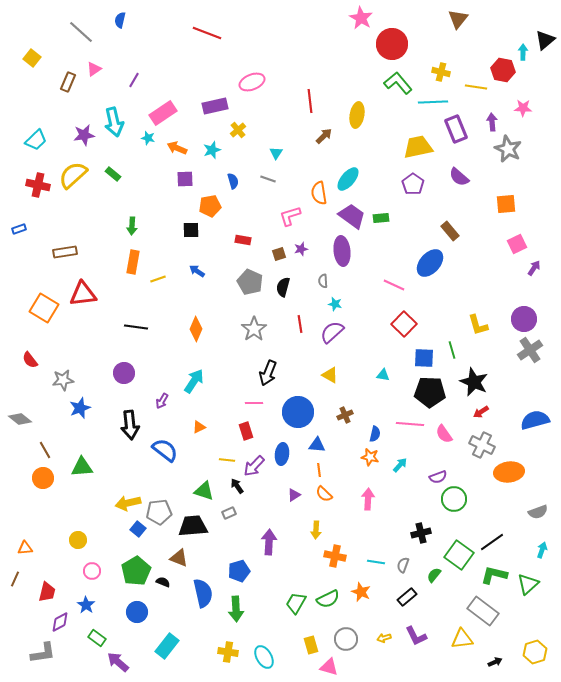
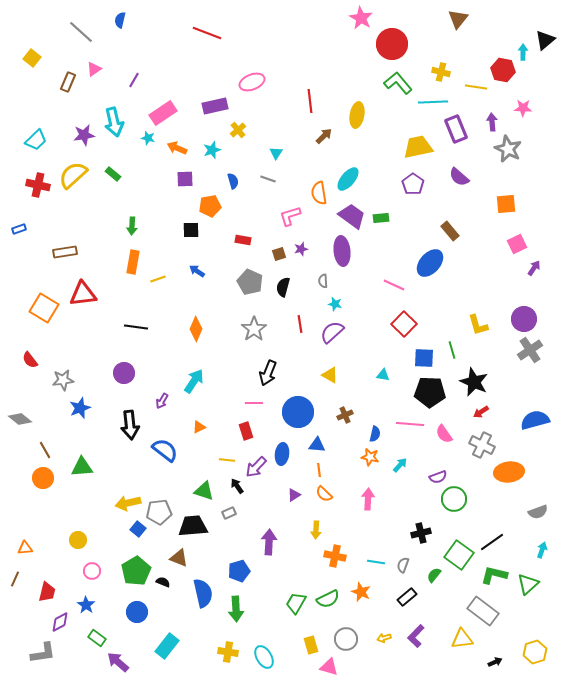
purple arrow at (254, 466): moved 2 px right, 1 px down
purple L-shape at (416, 636): rotated 70 degrees clockwise
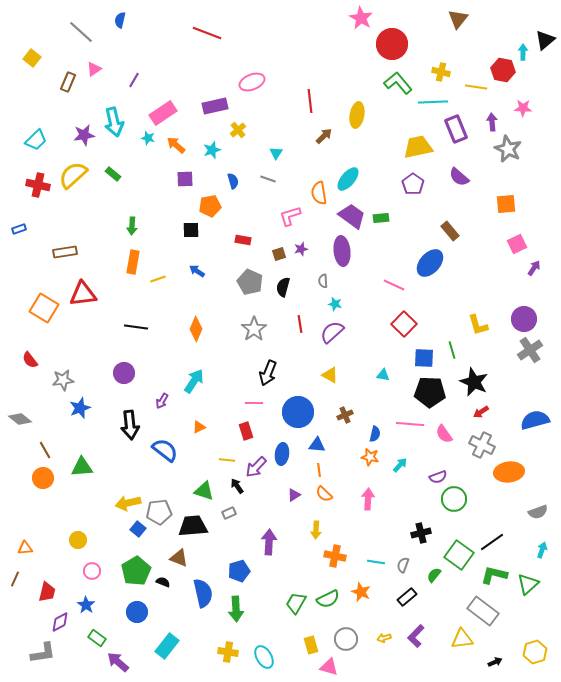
orange arrow at (177, 148): moved 1 px left, 3 px up; rotated 18 degrees clockwise
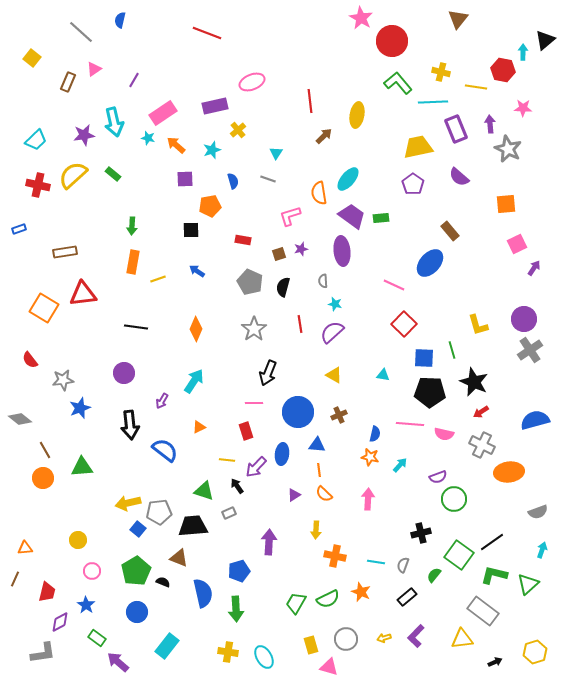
red circle at (392, 44): moved 3 px up
purple arrow at (492, 122): moved 2 px left, 2 px down
yellow triangle at (330, 375): moved 4 px right
brown cross at (345, 415): moved 6 px left
pink semicircle at (444, 434): rotated 42 degrees counterclockwise
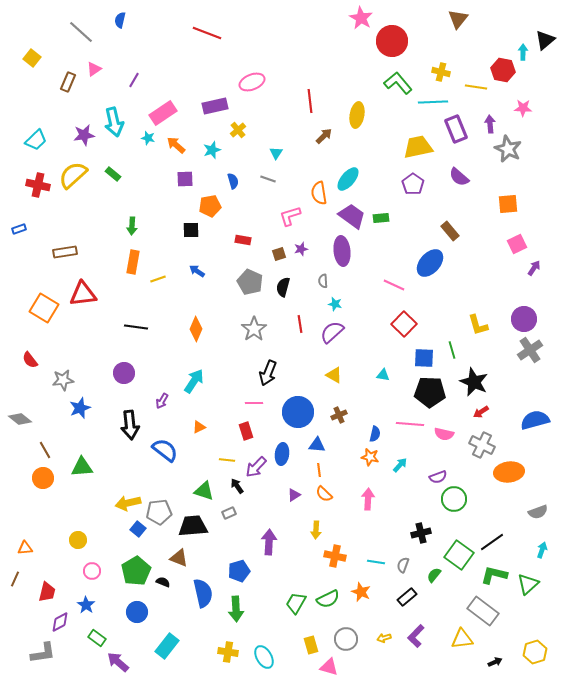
orange square at (506, 204): moved 2 px right
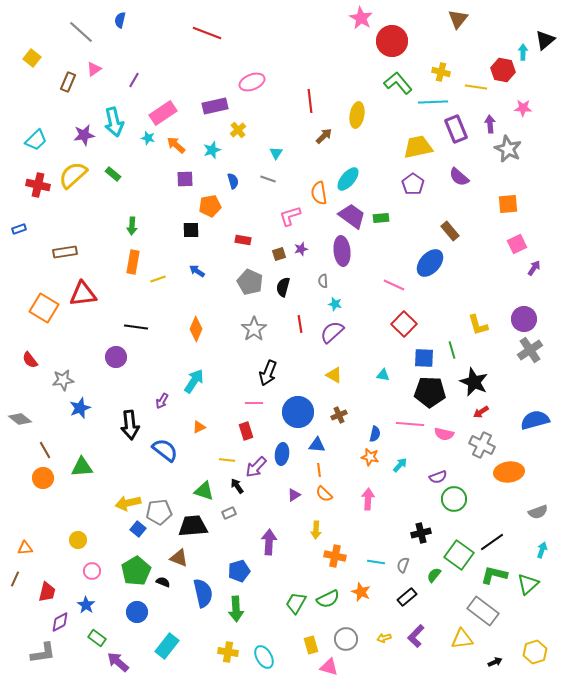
purple circle at (124, 373): moved 8 px left, 16 px up
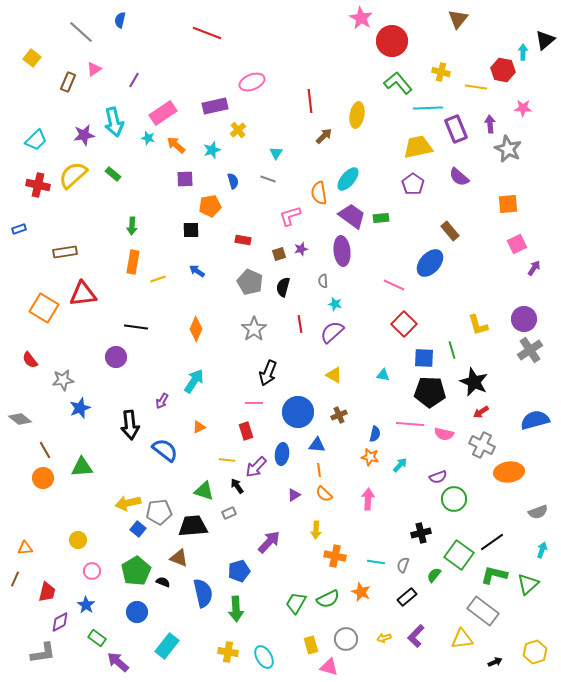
cyan line at (433, 102): moved 5 px left, 6 px down
purple arrow at (269, 542): rotated 40 degrees clockwise
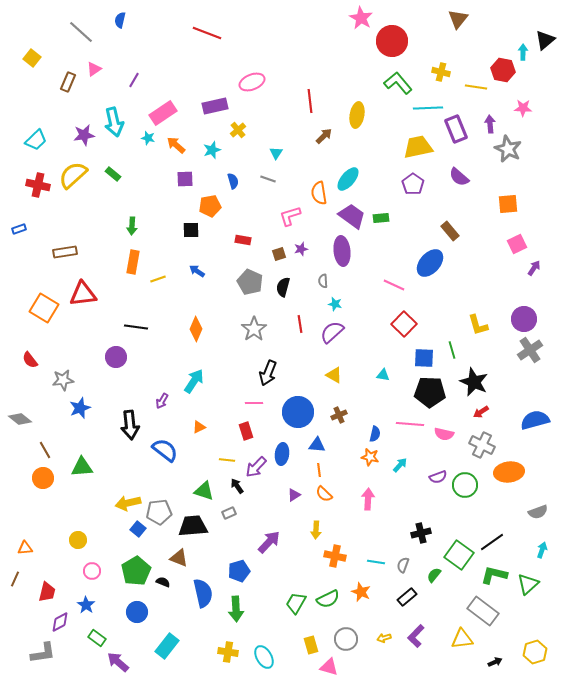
green circle at (454, 499): moved 11 px right, 14 px up
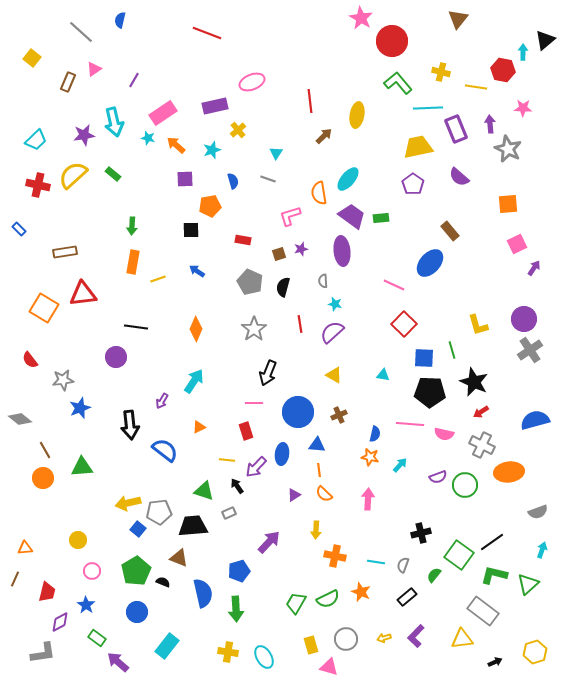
blue rectangle at (19, 229): rotated 64 degrees clockwise
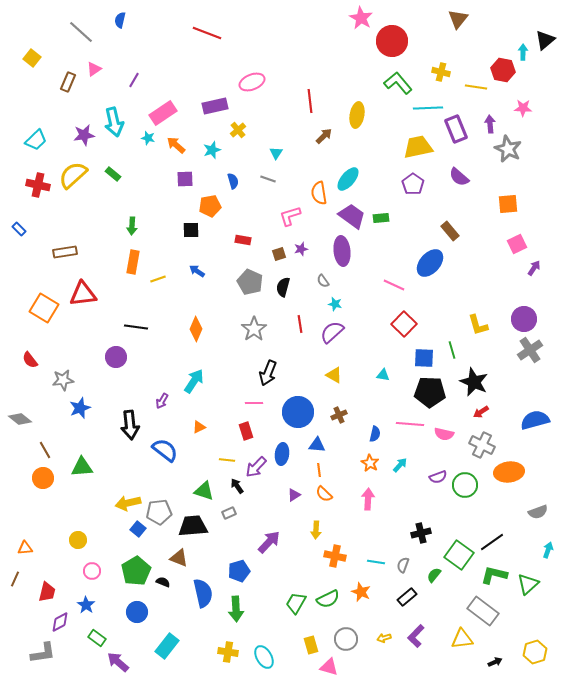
gray semicircle at (323, 281): rotated 32 degrees counterclockwise
orange star at (370, 457): moved 6 px down; rotated 18 degrees clockwise
cyan arrow at (542, 550): moved 6 px right
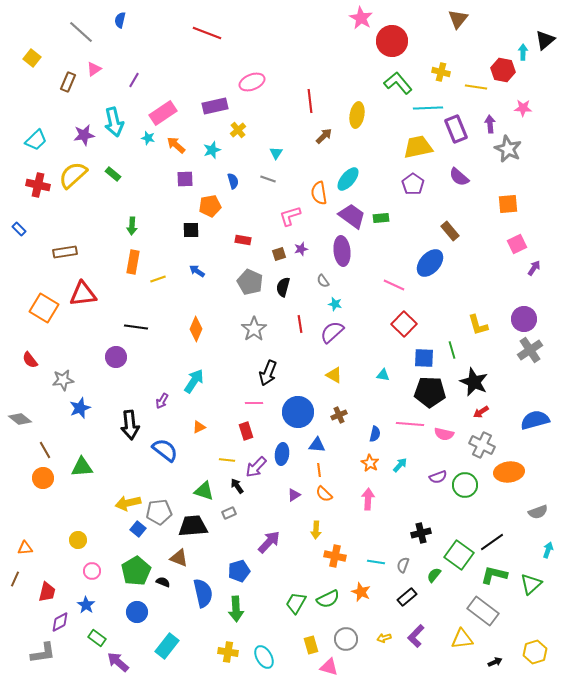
green triangle at (528, 584): moved 3 px right
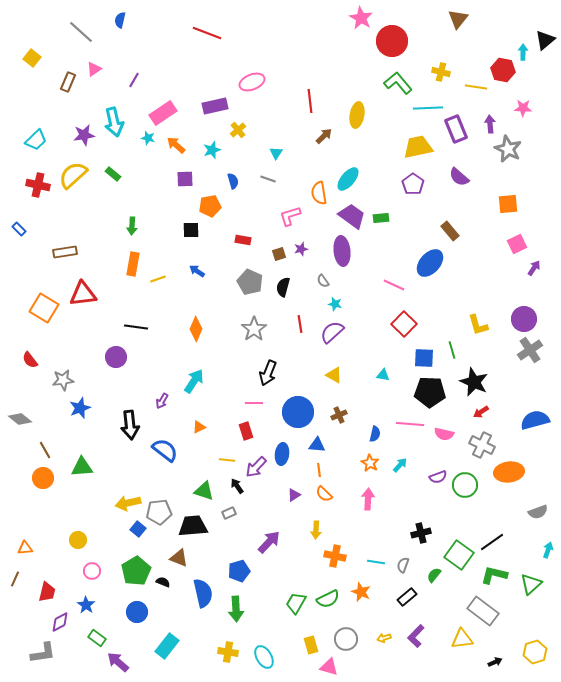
orange rectangle at (133, 262): moved 2 px down
